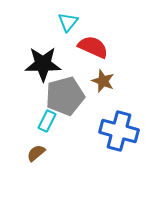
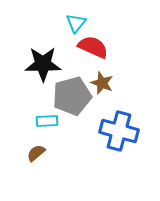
cyan triangle: moved 8 px right, 1 px down
brown star: moved 1 px left, 2 px down
gray pentagon: moved 7 px right
cyan rectangle: rotated 60 degrees clockwise
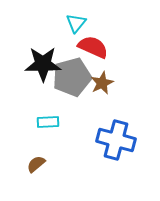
brown star: rotated 25 degrees clockwise
gray pentagon: moved 19 px up
cyan rectangle: moved 1 px right, 1 px down
blue cross: moved 3 px left, 9 px down
brown semicircle: moved 11 px down
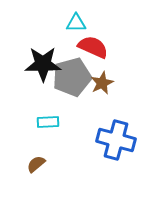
cyan triangle: rotated 50 degrees clockwise
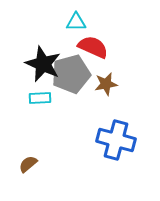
cyan triangle: moved 1 px up
black star: rotated 24 degrees clockwise
gray pentagon: moved 1 px left, 3 px up
brown star: moved 4 px right, 1 px down; rotated 15 degrees clockwise
cyan rectangle: moved 8 px left, 24 px up
brown semicircle: moved 8 px left
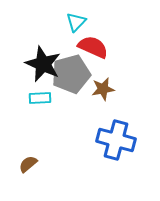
cyan triangle: rotated 45 degrees counterclockwise
brown star: moved 3 px left, 5 px down
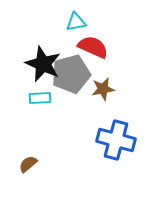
cyan triangle: rotated 35 degrees clockwise
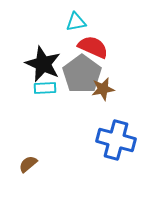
gray pentagon: moved 11 px right; rotated 21 degrees counterclockwise
cyan rectangle: moved 5 px right, 10 px up
